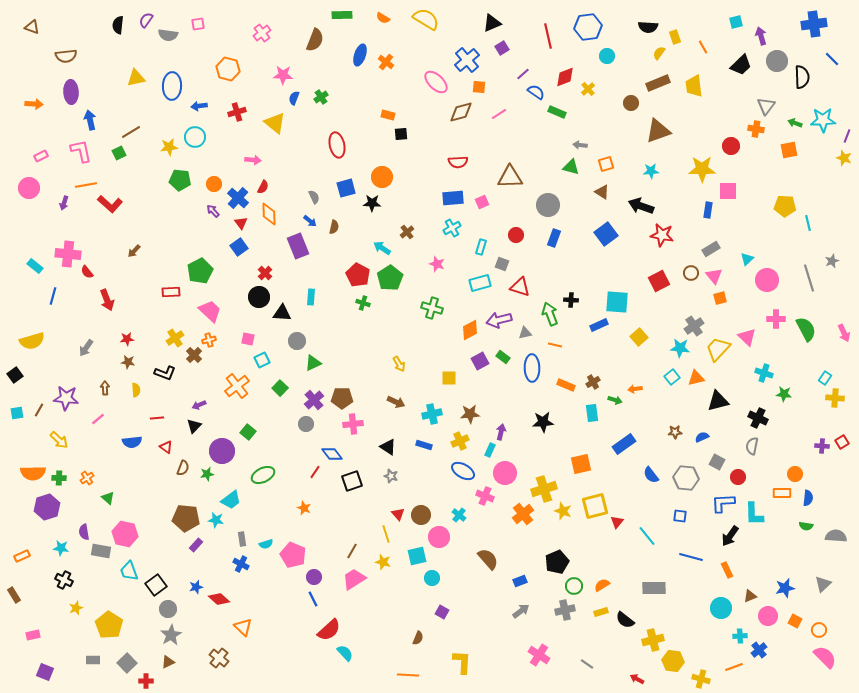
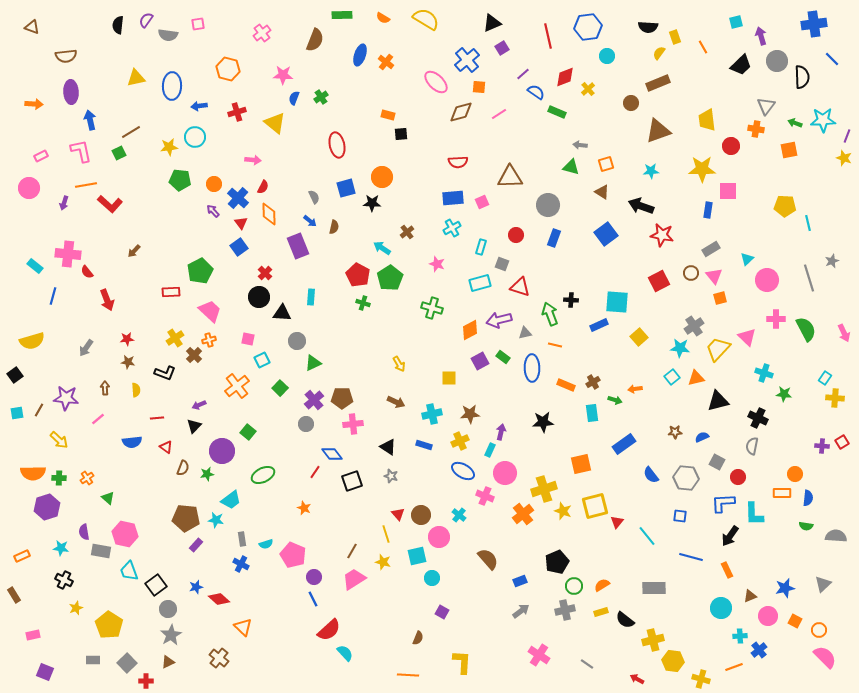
yellow trapezoid at (694, 86): moved 13 px right, 34 px down
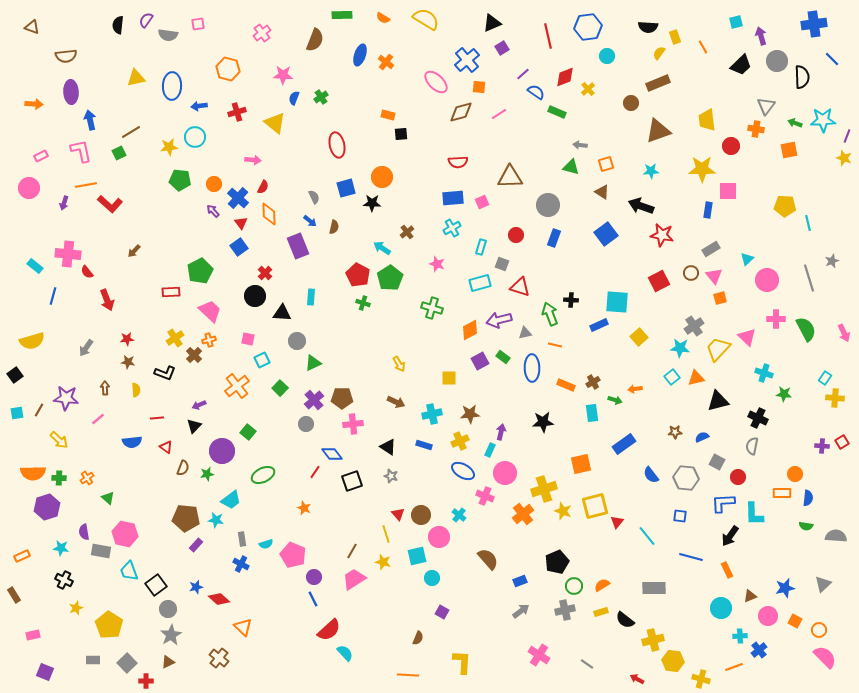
black circle at (259, 297): moved 4 px left, 1 px up
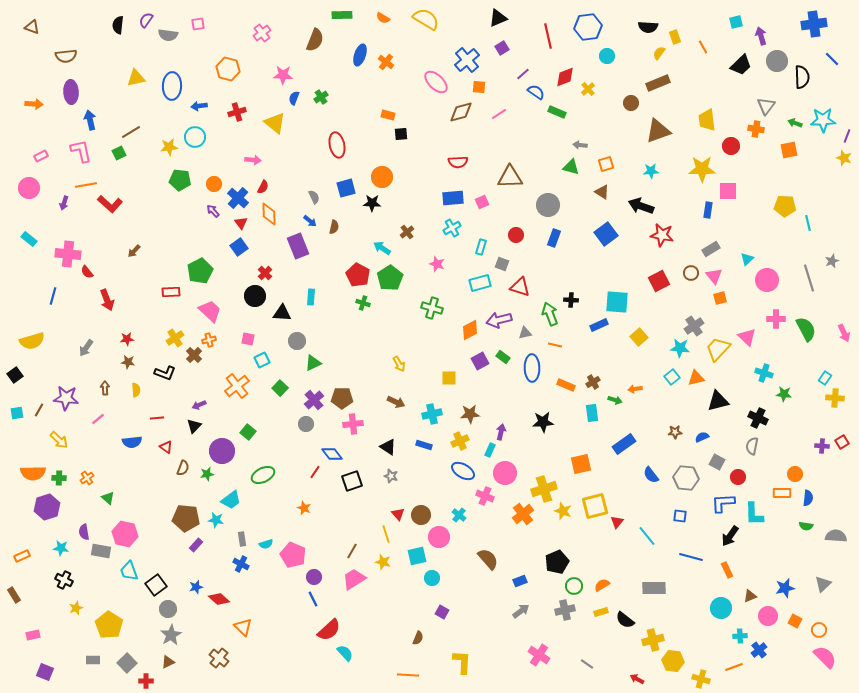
black triangle at (492, 23): moved 6 px right, 5 px up
cyan rectangle at (35, 266): moved 6 px left, 27 px up
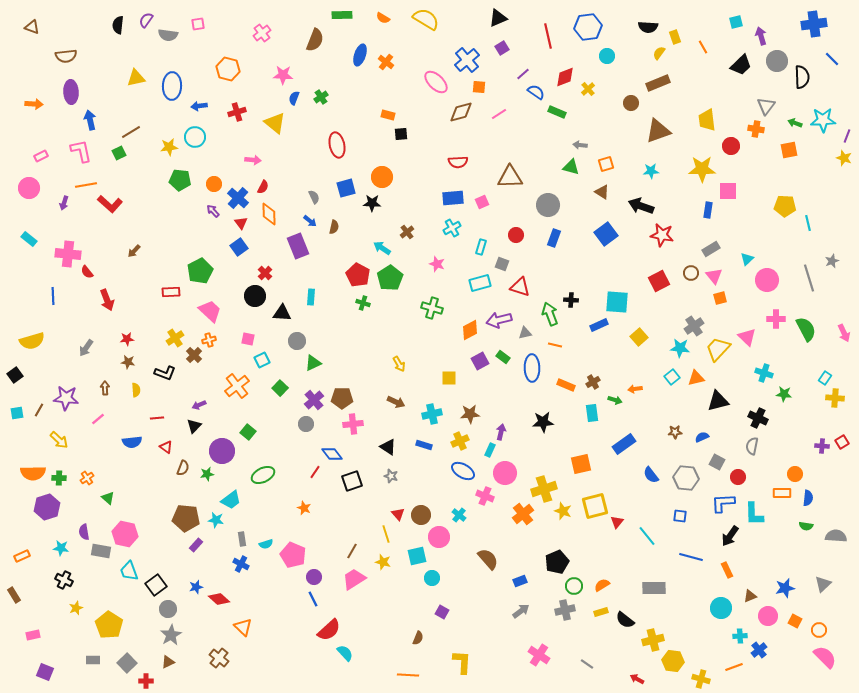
blue line at (53, 296): rotated 18 degrees counterclockwise
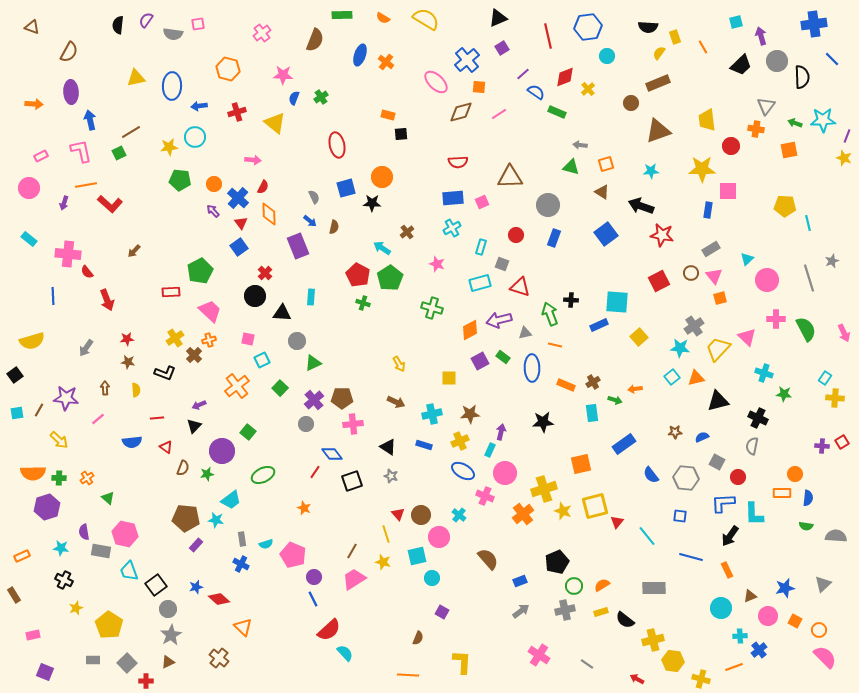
gray semicircle at (168, 35): moved 5 px right, 1 px up
brown semicircle at (66, 56): moved 3 px right, 4 px up; rotated 55 degrees counterclockwise
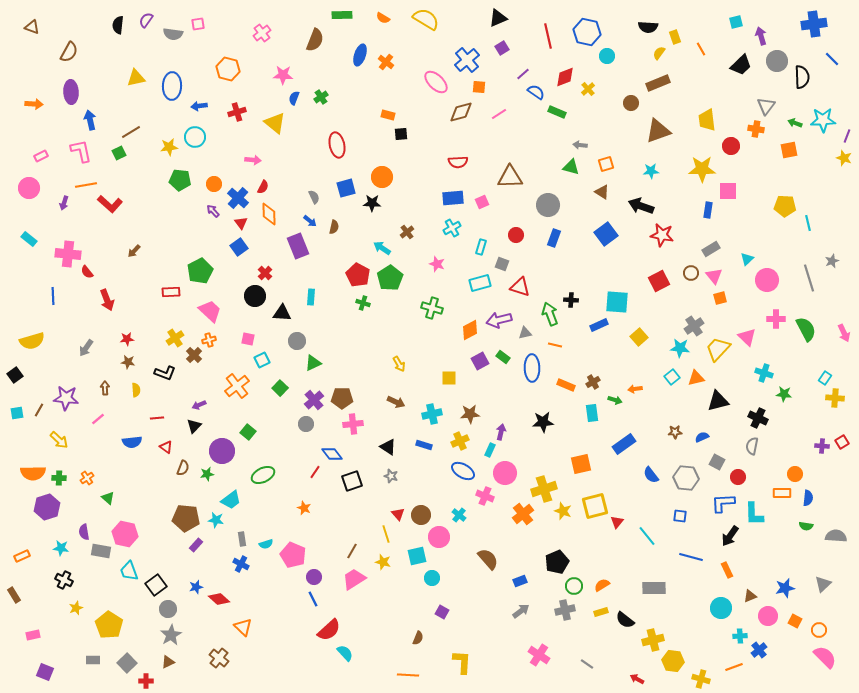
blue hexagon at (588, 27): moved 1 px left, 5 px down; rotated 20 degrees clockwise
orange line at (703, 47): moved 2 px left, 2 px down
